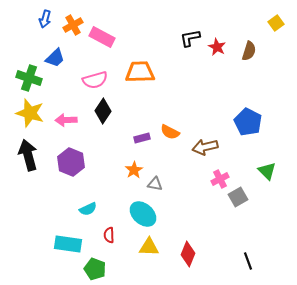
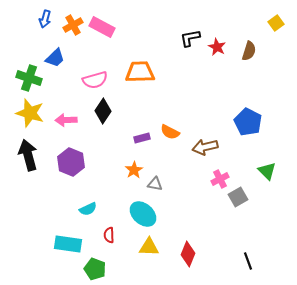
pink rectangle: moved 10 px up
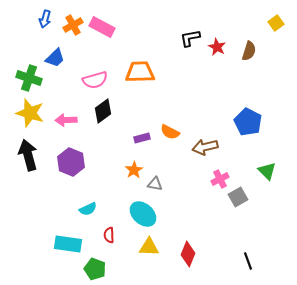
black diamond: rotated 20 degrees clockwise
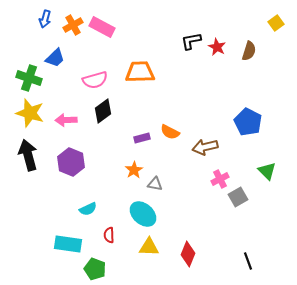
black L-shape: moved 1 px right, 3 px down
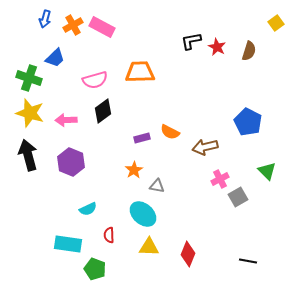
gray triangle: moved 2 px right, 2 px down
black line: rotated 60 degrees counterclockwise
